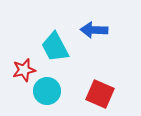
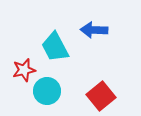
red square: moved 1 px right, 2 px down; rotated 28 degrees clockwise
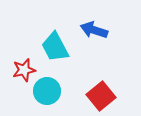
blue arrow: rotated 16 degrees clockwise
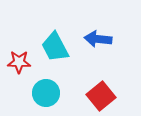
blue arrow: moved 4 px right, 9 px down; rotated 12 degrees counterclockwise
red star: moved 5 px left, 8 px up; rotated 15 degrees clockwise
cyan circle: moved 1 px left, 2 px down
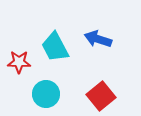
blue arrow: rotated 12 degrees clockwise
cyan circle: moved 1 px down
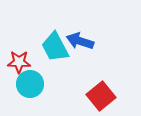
blue arrow: moved 18 px left, 2 px down
cyan circle: moved 16 px left, 10 px up
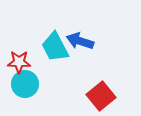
cyan circle: moved 5 px left
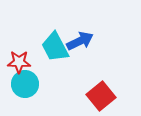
blue arrow: rotated 136 degrees clockwise
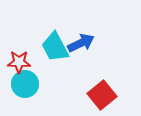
blue arrow: moved 1 px right, 2 px down
red square: moved 1 px right, 1 px up
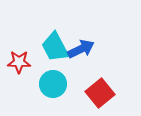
blue arrow: moved 6 px down
cyan circle: moved 28 px right
red square: moved 2 px left, 2 px up
